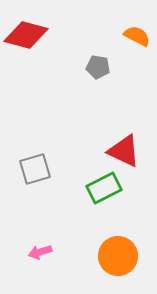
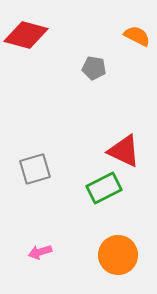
gray pentagon: moved 4 px left, 1 px down
orange circle: moved 1 px up
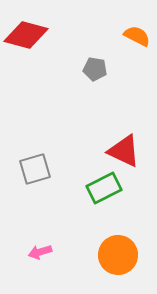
gray pentagon: moved 1 px right, 1 px down
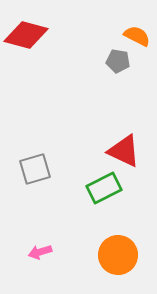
gray pentagon: moved 23 px right, 8 px up
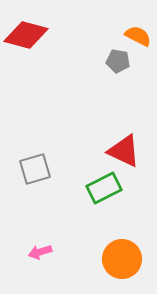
orange semicircle: moved 1 px right
orange circle: moved 4 px right, 4 px down
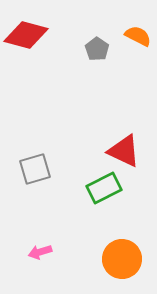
gray pentagon: moved 21 px left, 12 px up; rotated 25 degrees clockwise
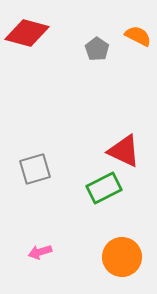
red diamond: moved 1 px right, 2 px up
orange circle: moved 2 px up
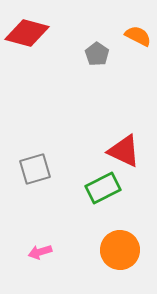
gray pentagon: moved 5 px down
green rectangle: moved 1 px left
orange circle: moved 2 px left, 7 px up
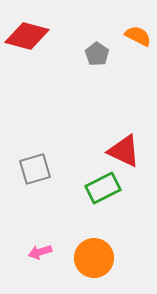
red diamond: moved 3 px down
orange circle: moved 26 px left, 8 px down
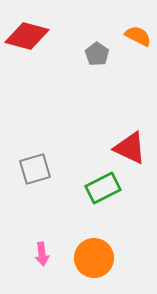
red triangle: moved 6 px right, 3 px up
pink arrow: moved 2 px right, 2 px down; rotated 80 degrees counterclockwise
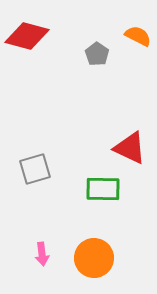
green rectangle: moved 1 px down; rotated 28 degrees clockwise
